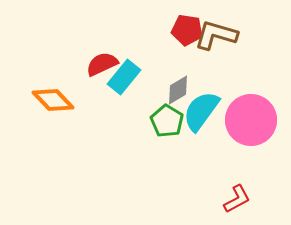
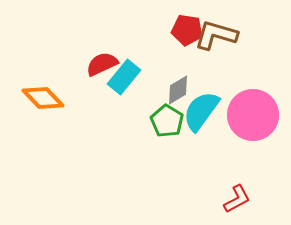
orange diamond: moved 10 px left, 2 px up
pink circle: moved 2 px right, 5 px up
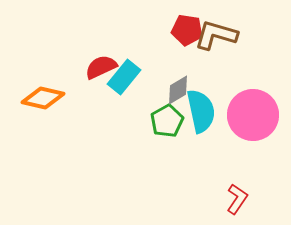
red semicircle: moved 1 px left, 3 px down
orange diamond: rotated 33 degrees counterclockwise
cyan semicircle: rotated 132 degrees clockwise
green pentagon: rotated 12 degrees clockwise
red L-shape: rotated 28 degrees counterclockwise
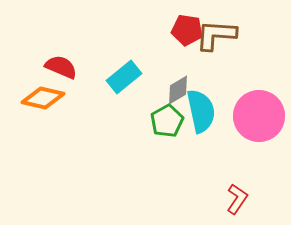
brown L-shape: rotated 12 degrees counterclockwise
red semicircle: moved 40 px left; rotated 48 degrees clockwise
cyan rectangle: rotated 12 degrees clockwise
pink circle: moved 6 px right, 1 px down
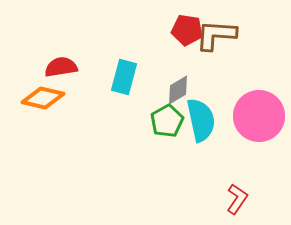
red semicircle: rotated 32 degrees counterclockwise
cyan rectangle: rotated 36 degrees counterclockwise
cyan semicircle: moved 9 px down
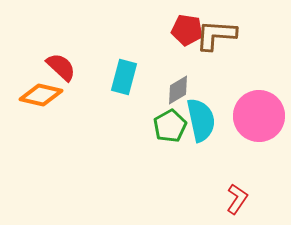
red semicircle: rotated 52 degrees clockwise
orange diamond: moved 2 px left, 3 px up
green pentagon: moved 3 px right, 5 px down
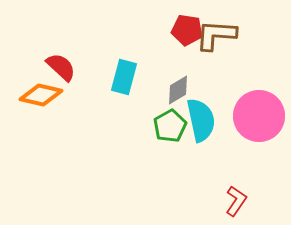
red L-shape: moved 1 px left, 2 px down
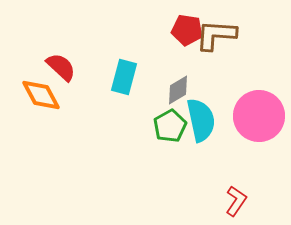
orange diamond: rotated 48 degrees clockwise
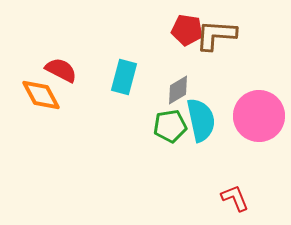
red semicircle: moved 3 px down; rotated 16 degrees counterclockwise
green pentagon: rotated 20 degrees clockwise
red L-shape: moved 1 px left, 3 px up; rotated 56 degrees counterclockwise
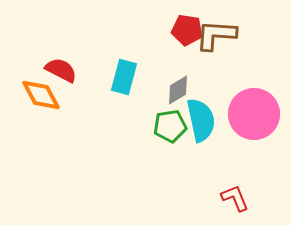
pink circle: moved 5 px left, 2 px up
